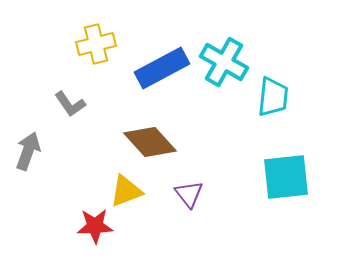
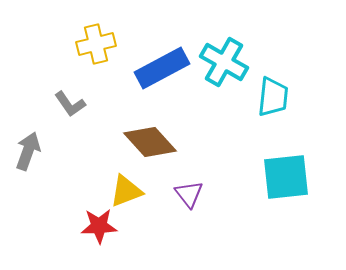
red star: moved 4 px right
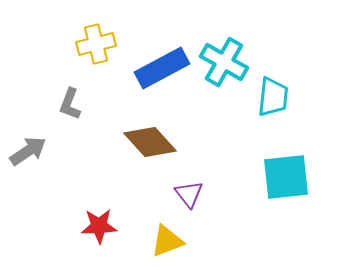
gray L-shape: rotated 56 degrees clockwise
gray arrow: rotated 36 degrees clockwise
yellow triangle: moved 41 px right, 50 px down
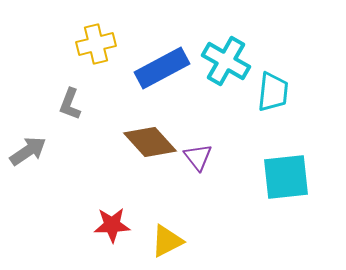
cyan cross: moved 2 px right, 1 px up
cyan trapezoid: moved 5 px up
purple triangle: moved 9 px right, 37 px up
red star: moved 13 px right, 1 px up
yellow triangle: rotated 6 degrees counterclockwise
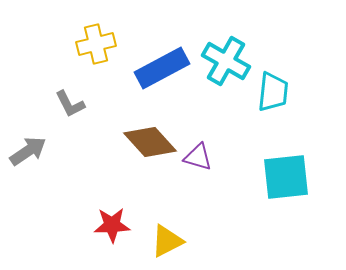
gray L-shape: rotated 48 degrees counterclockwise
purple triangle: rotated 36 degrees counterclockwise
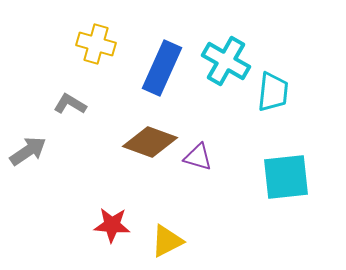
yellow cross: rotated 30 degrees clockwise
blue rectangle: rotated 38 degrees counterclockwise
gray L-shape: rotated 148 degrees clockwise
brown diamond: rotated 28 degrees counterclockwise
red star: rotated 6 degrees clockwise
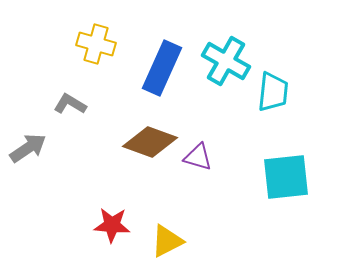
gray arrow: moved 3 px up
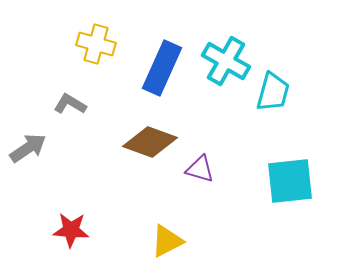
cyan trapezoid: rotated 9 degrees clockwise
purple triangle: moved 2 px right, 12 px down
cyan square: moved 4 px right, 4 px down
red star: moved 41 px left, 5 px down
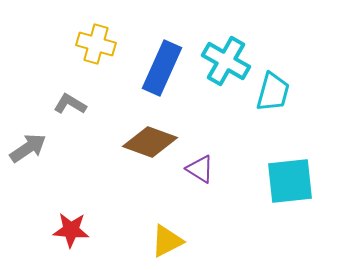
purple triangle: rotated 16 degrees clockwise
